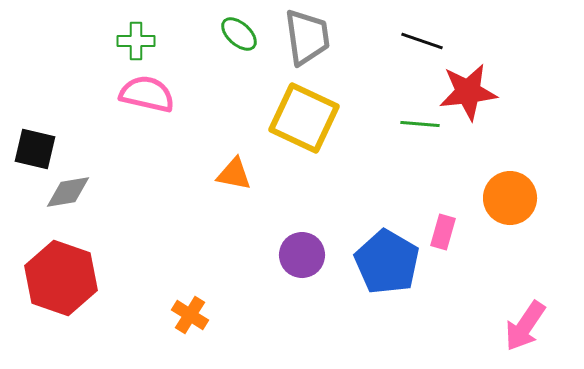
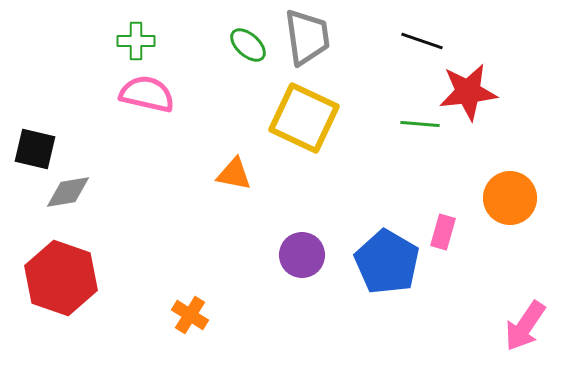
green ellipse: moved 9 px right, 11 px down
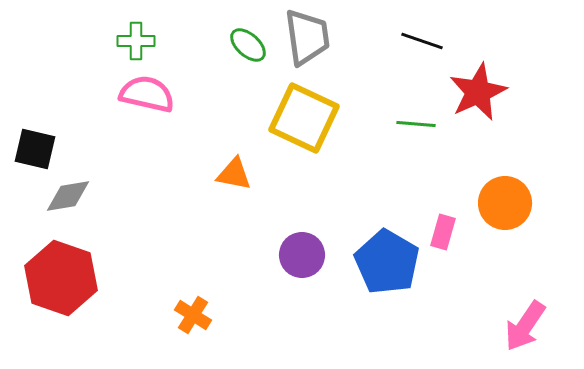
red star: moved 10 px right; rotated 18 degrees counterclockwise
green line: moved 4 px left
gray diamond: moved 4 px down
orange circle: moved 5 px left, 5 px down
orange cross: moved 3 px right
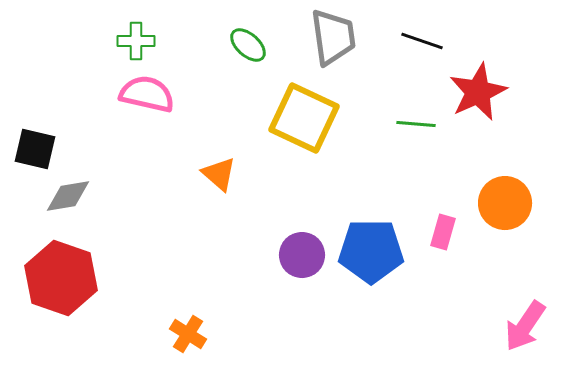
gray trapezoid: moved 26 px right
orange triangle: moved 15 px left; rotated 30 degrees clockwise
blue pentagon: moved 16 px left, 11 px up; rotated 30 degrees counterclockwise
orange cross: moved 5 px left, 19 px down
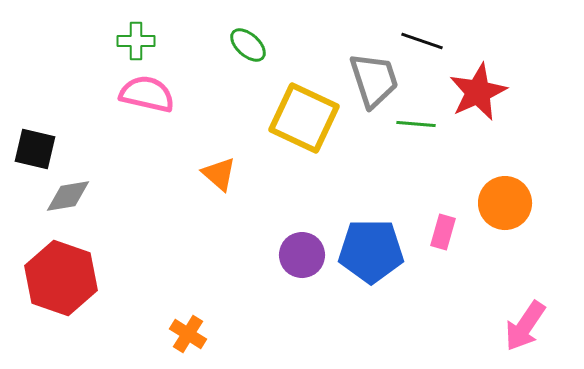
gray trapezoid: moved 41 px right, 43 px down; rotated 10 degrees counterclockwise
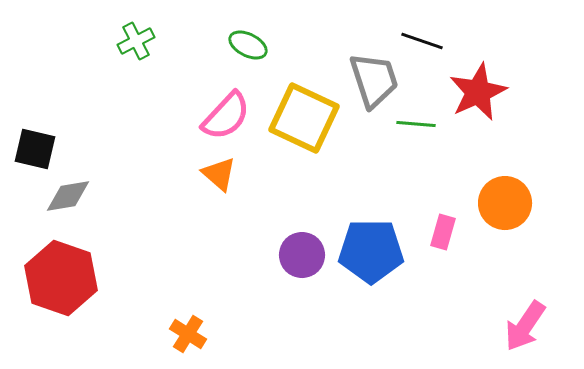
green cross: rotated 27 degrees counterclockwise
green ellipse: rotated 15 degrees counterclockwise
pink semicircle: moved 79 px right, 22 px down; rotated 120 degrees clockwise
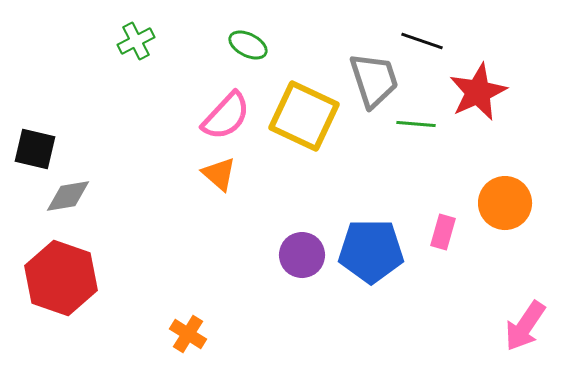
yellow square: moved 2 px up
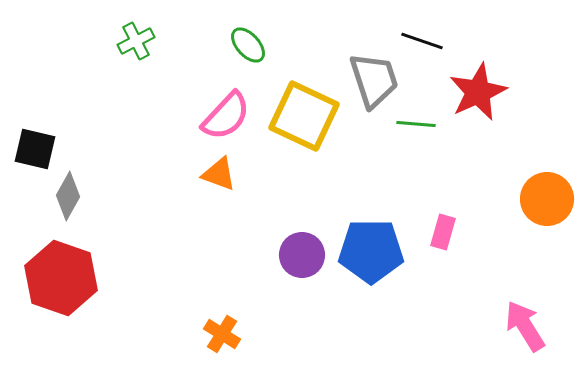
green ellipse: rotated 21 degrees clockwise
orange triangle: rotated 21 degrees counterclockwise
gray diamond: rotated 51 degrees counterclockwise
orange circle: moved 42 px right, 4 px up
pink arrow: rotated 114 degrees clockwise
orange cross: moved 34 px right
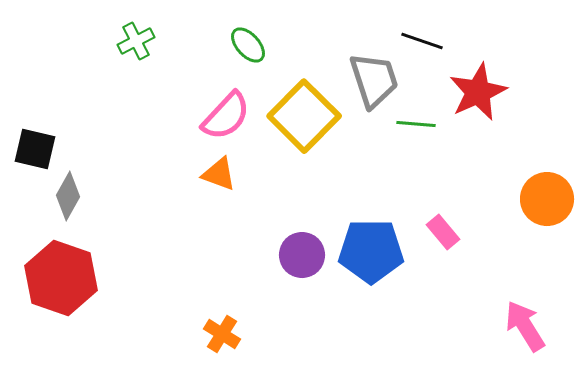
yellow square: rotated 20 degrees clockwise
pink rectangle: rotated 56 degrees counterclockwise
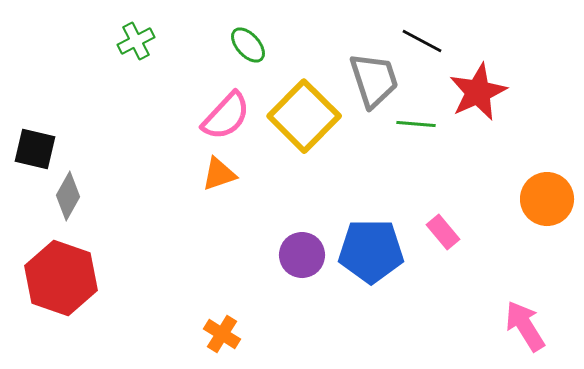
black line: rotated 9 degrees clockwise
orange triangle: rotated 39 degrees counterclockwise
